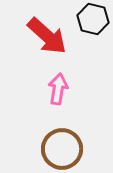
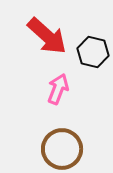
black hexagon: moved 33 px down
pink arrow: rotated 12 degrees clockwise
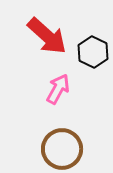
black hexagon: rotated 12 degrees clockwise
pink arrow: rotated 8 degrees clockwise
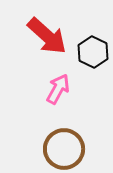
brown circle: moved 2 px right
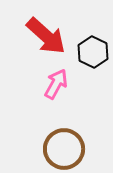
red arrow: moved 1 px left
pink arrow: moved 2 px left, 5 px up
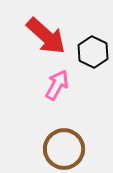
pink arrow: moved 1 px right, 1 px down
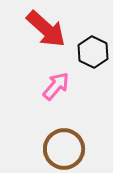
red arrow: moved 7 px up
pink arrow: moved 1 px left, 1 px down; rotated 12 degrees clockwise
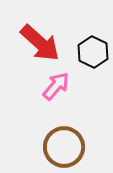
red arrow: moved 6 px left, 14 px down
brown circle: moved 2 px up
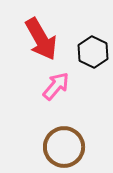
red arrow: moved 1 px right, 4 px up; rotated 18 degrees clockwise
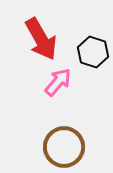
black hexagon: rotated 8 degrees counterclockwise
pink arrow: moved 2 px right, 4 px up
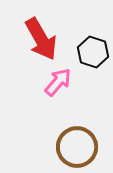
brown circle: moved 13 px right
